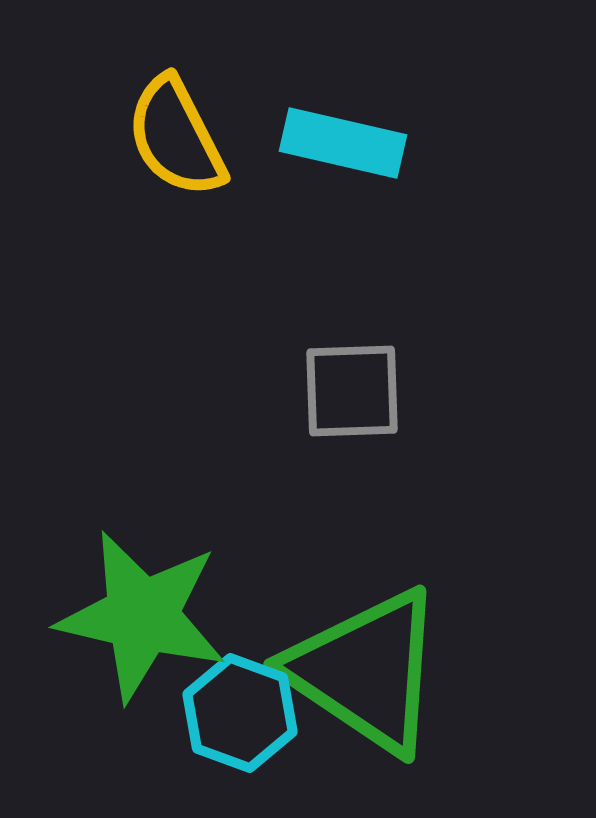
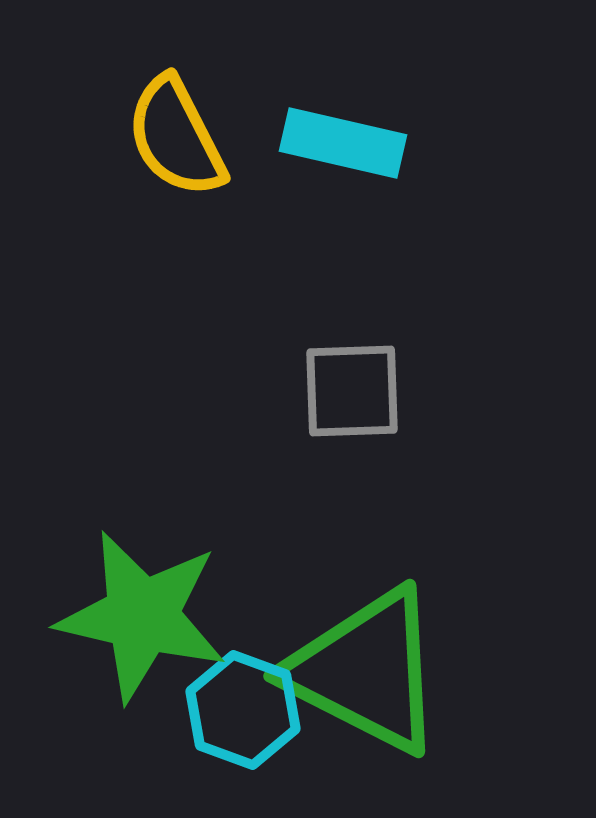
green triangle: rotated 7 degrees counterclockwise
cyan hexagon: moved 3 px right, 3 px up
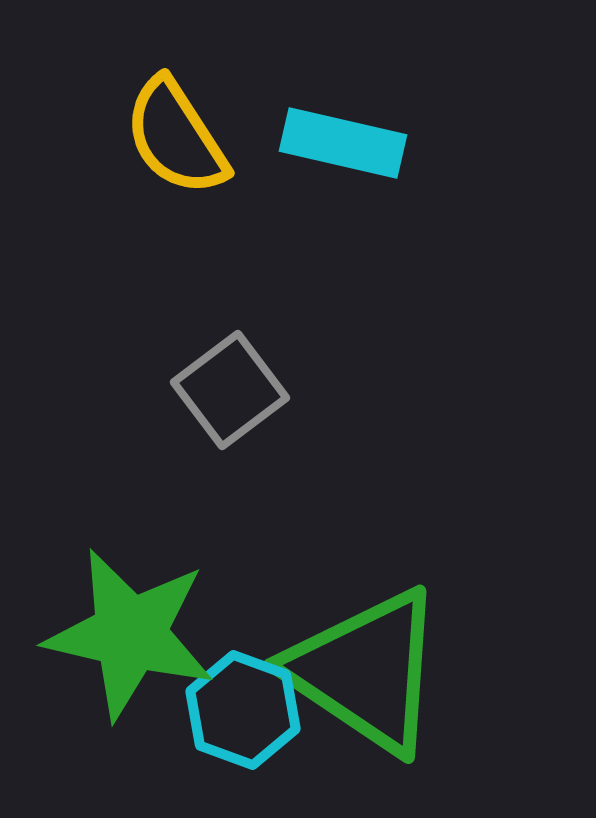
yellow semicircle: rotated 6 degrees counterclockwise
gray square: moved 122 px left, 1 px up; rotated 35 degrees counterclockwise
green star: moved 12 px left, 18 px down
green triangle: rotated 7 degrees clockwise
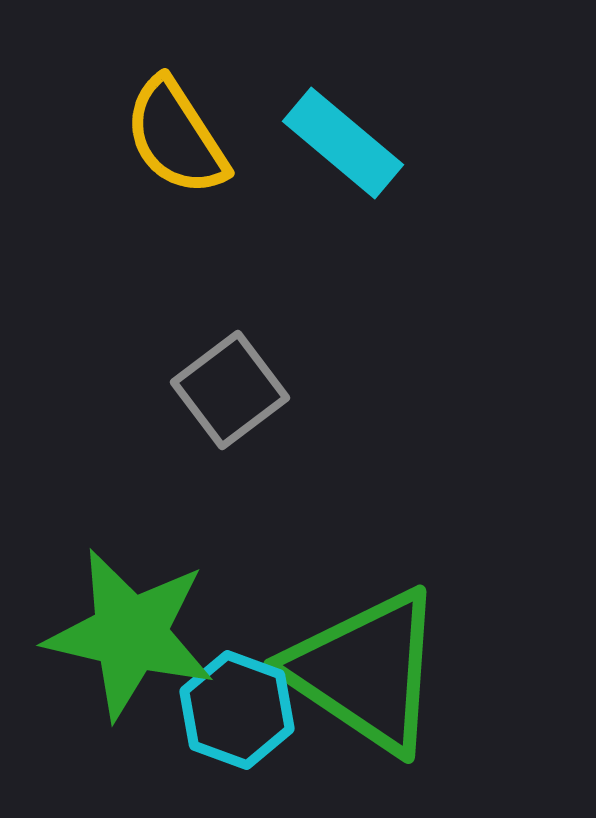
cyan rectangle: rotated 27 degrees clockwise
cyan hexagon: moved 6 px left
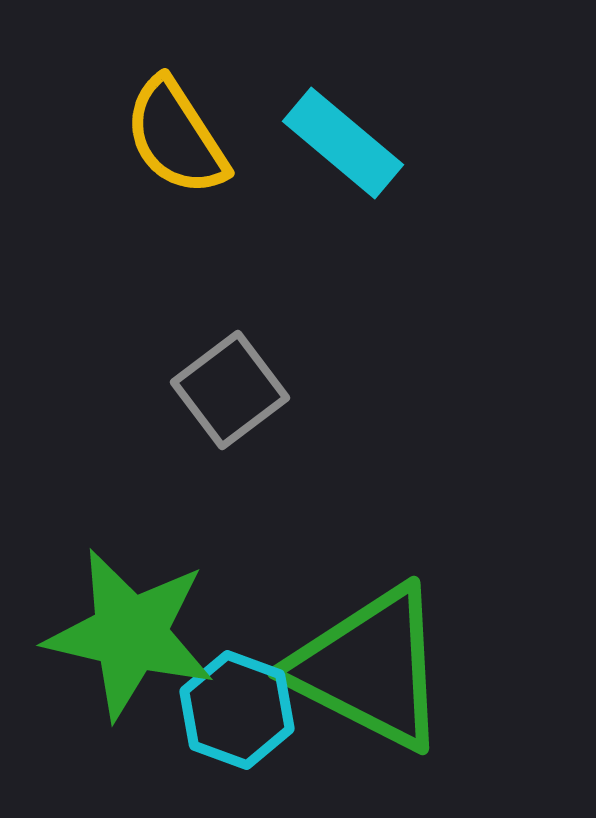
green triangle: moved 4 px right, 3 px up; rotated 7 degrees counterclockwise
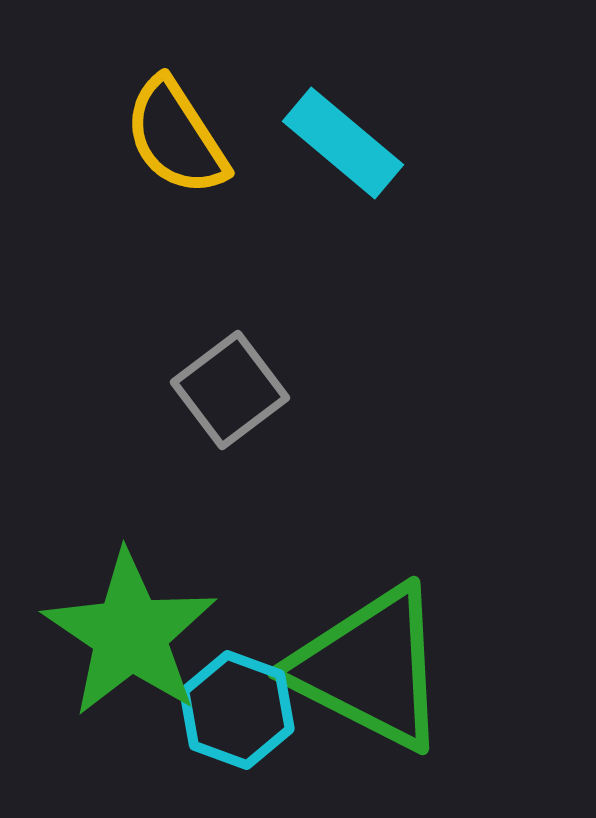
green star: rotated 21 degrees clockwise
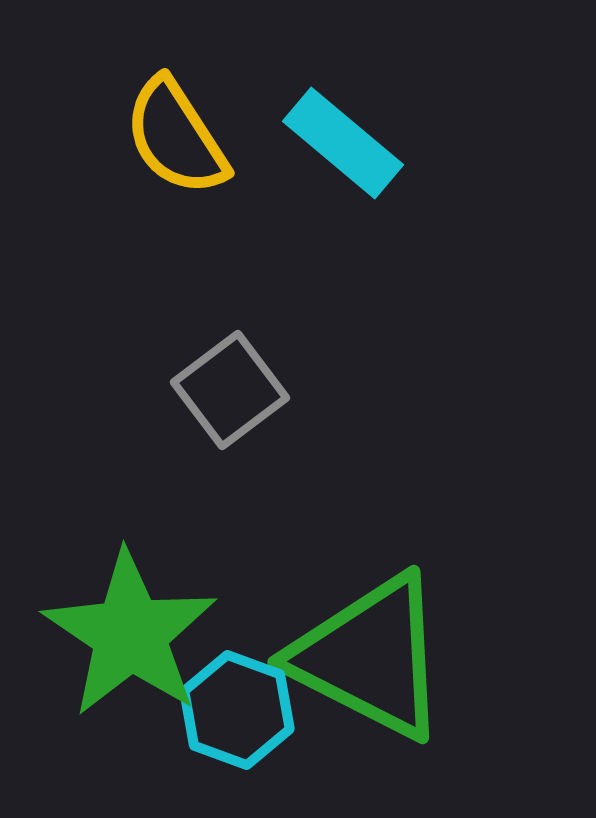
green triangle: moved 11 px up
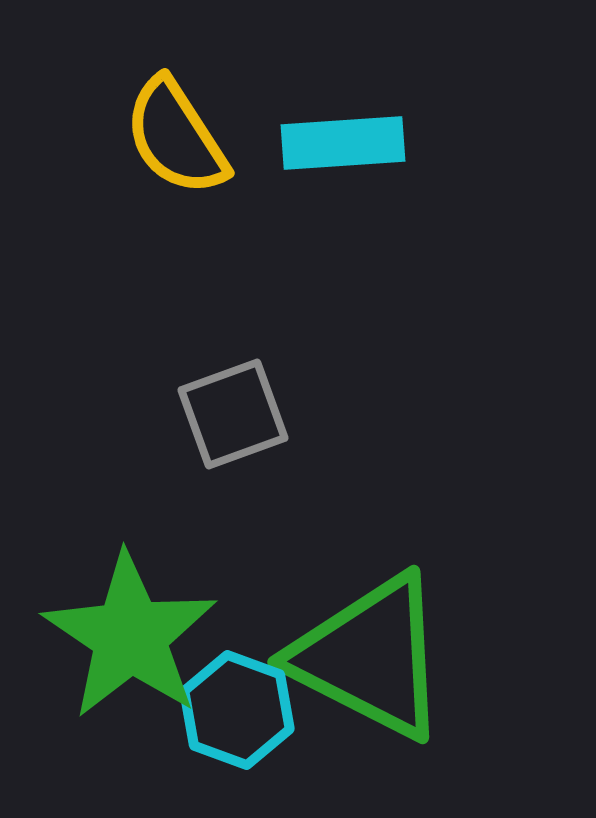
cyan rectangle: rotated 44 degrees counterclockwise
gray square: moved 3 px right, 24 px down; rotated 17 degrees clockwise
green star: moved 2 px down
